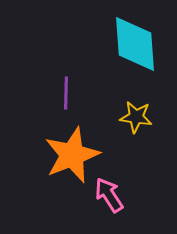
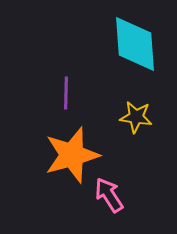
orange star: rotated 6 degrees clockwise
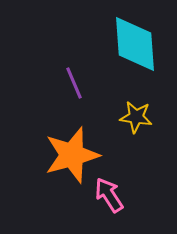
purple line: moved 8 px right, 10 px up; rotated 24 degrees counterclockwise
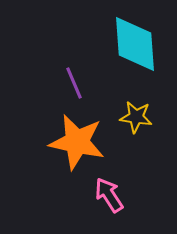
orange star: moved 5 px right, 13 px up; rotated 28 degrees clockwise
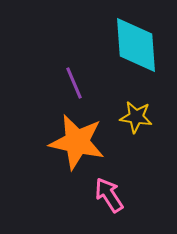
cyan diamond: moved 1 px right, 1 px down
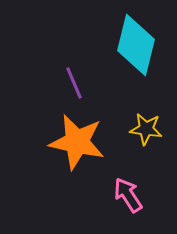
cyan diamond: rotated 18 degrees clockwise
yellow star: moved 10 px right, 12 px down
pink arrow: moved 19 px right
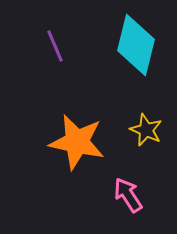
purple line: moved 19 px left, 37 px up
yellow star: moved 1 px down; rotated 16 degrees clockwise
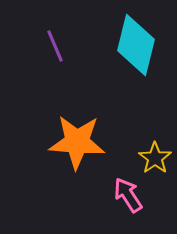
yellow star: moved 9 px right, 28 px down; rotated 12 degrees clockwise
orange star: rotated 8 degrees counterclockwise
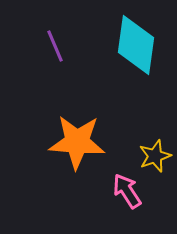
cyan diamond: rotated 6 degrees counterclockwise
yellow star: moved 2 px up; rotated 16 degrees clockwise
pink arrow: moved 1 px left, 4 px up
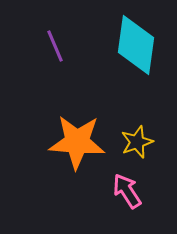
yellow star: moved 18 px left, 14 px up
